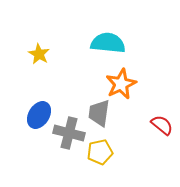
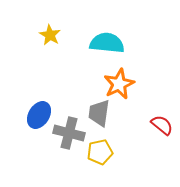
cyan semicircle: moved 1 px left
yellow star: moved 11 px right, 19 px up
orange star: moved 2 px left
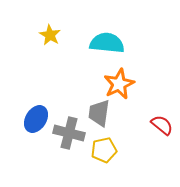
blue ellipse: moved 3 px left, 4 px down
yellow pentagon: moved 4 px right, 2 px up
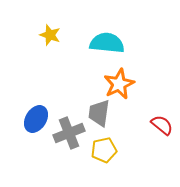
yellow star: rotated 10 degrees counterclockwise
gray cross: rotated 36 degrees counterclockwise
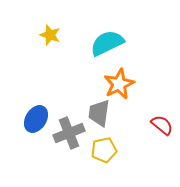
cyan semicircle: rotated 32 degrees counterclockwise
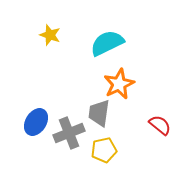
blue ellipse: moved 3 px down
red semicircle: moved 2 px left
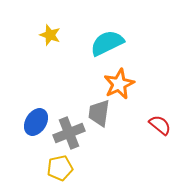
yellow pentagon: moved 44 px left, 18 px down
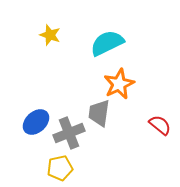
blue ellipse: rotated 16 degrees clockwise
